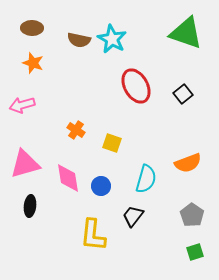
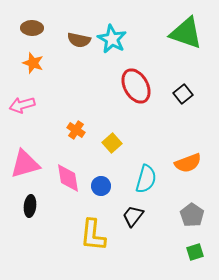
yellow square: rotated 30 degrees clockwise
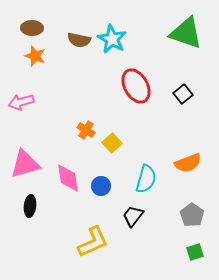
orange star: moved 2 px right, 7 px up
pink arrow: moved 1 px left, 3 px up
orange cross: moved 10 px right
yellow L-shape: moved 7 px down; rotated 120 degrees counterclockwise
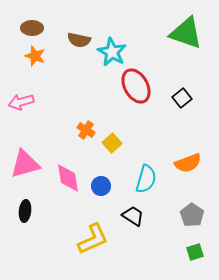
cyan star: moved 13 px down
black square: moved 1 px left, 4 px down
black ellipse: moved 5 px left, 5 px down
black trapezoid: rotated 85 degrees clockwise
yellow L-shape: moved 3 px up
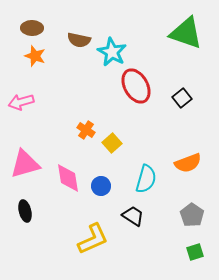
black ellipse: rotated 20 degrees counterclockwise
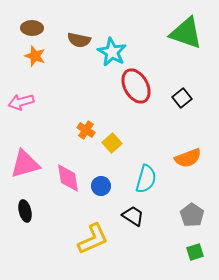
orange semicircle: moved 5 px up
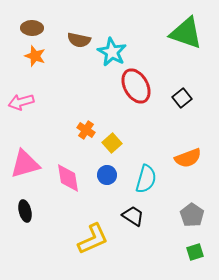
blue circle: moved 6 px right, 11 px up
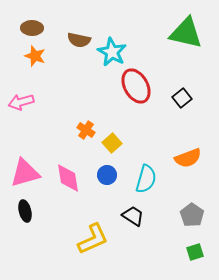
green triangle: rotated 6 degrees counterclockwise
pink triangle: moved 9 px down
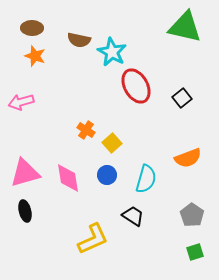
green triangle: moved 1 px left, 6 px up
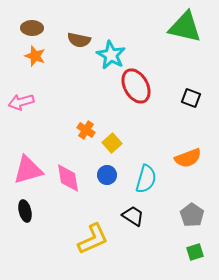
cyan star: moved 1 px left, 3 px down
black square: moved 9 px right; rotated 30 degrees counterclockwise
pink triangle: moved 3 px right, 3 px up
